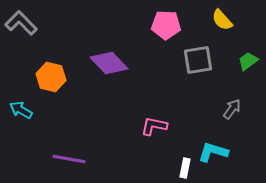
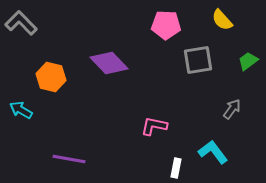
cyan L-shape: rotated 36 degrees clockwise
white rectangle: moved 9 px left
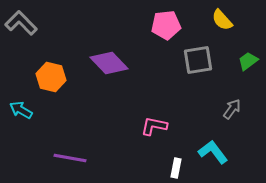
pink pentagon: rotated 8 degrees counterclockwise
purple line: moved 1 px right, 1 px up
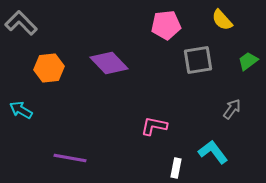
orange hexagon: moved 2 px left, 9 px up; rotated 20 degrees counterclockwise
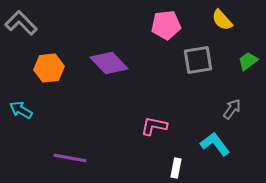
cyan L-shape: moved 2 px right, 8 px up
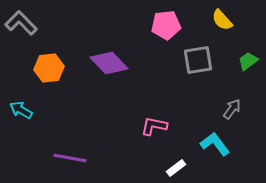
white rectangle: rotated 42 degrees clockwise
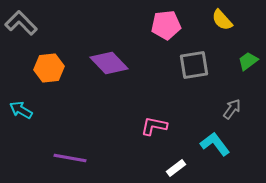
gray square: moved 4 px left, 5 px down
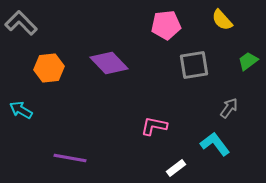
gray arrow: moved 3 px left, 1 px up
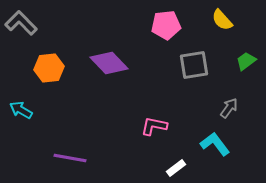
green trapezoid: moved 2 px left
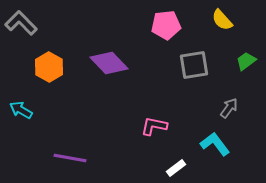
orange hexagon: moved 1 px up; rotated 24 degrees counterclockwise
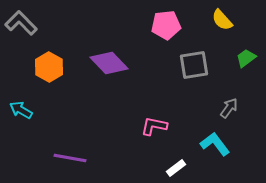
green trapezoid: moved 3 px up
